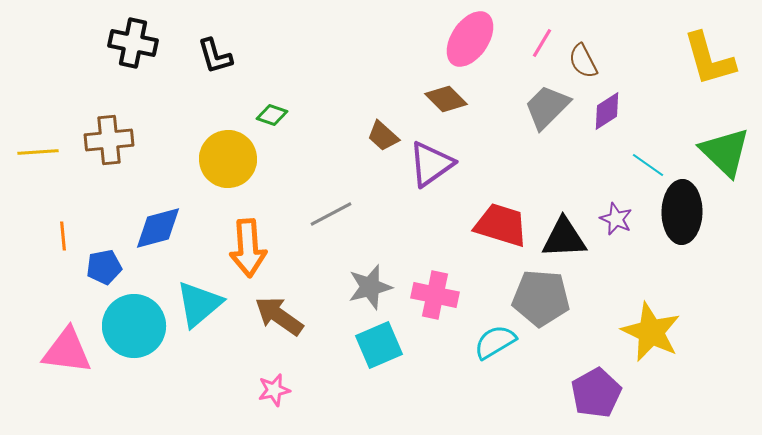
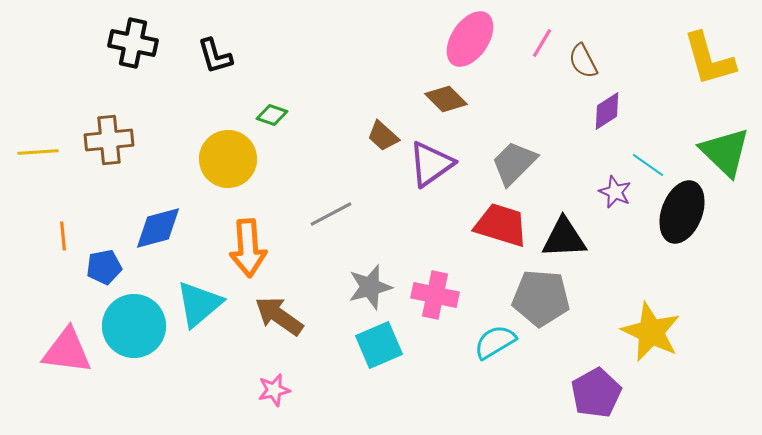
gray trapezoid: moved 33 px left, 56 px down
black ellipse: rotated 20 degrees clockwise
purple star: moved 1 px left, 27 px up
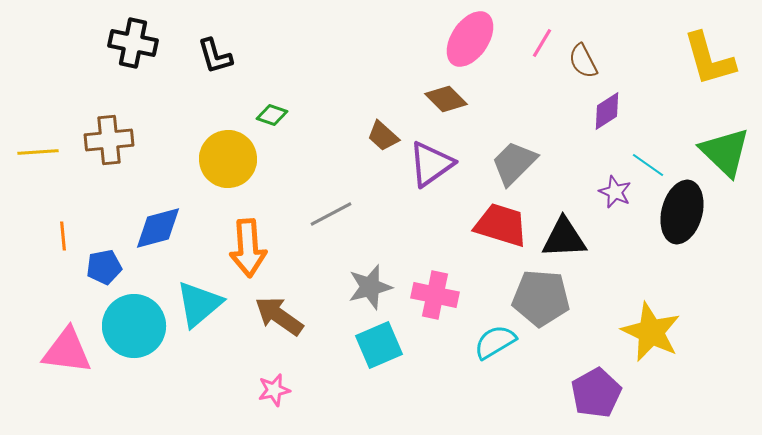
black ellipse: rotated 6 degrees counterclockwise
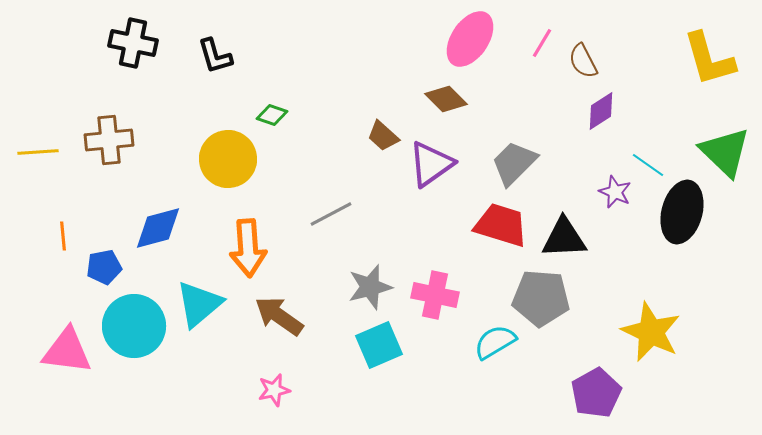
purple diamond: moved 6 px left
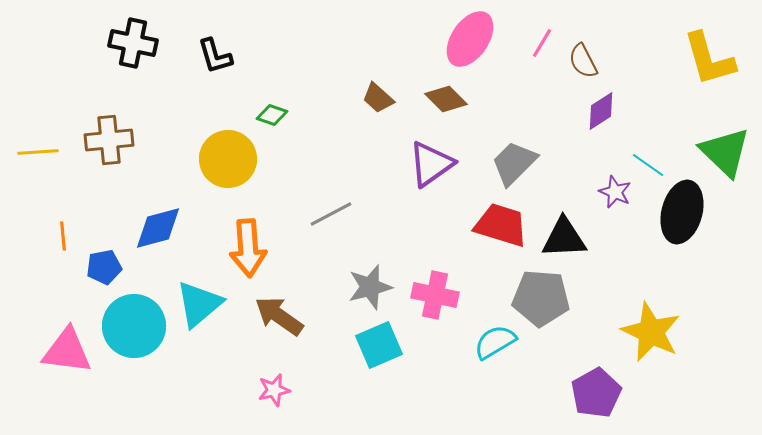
brown trapezoid: moved 5 px left, 38 px up
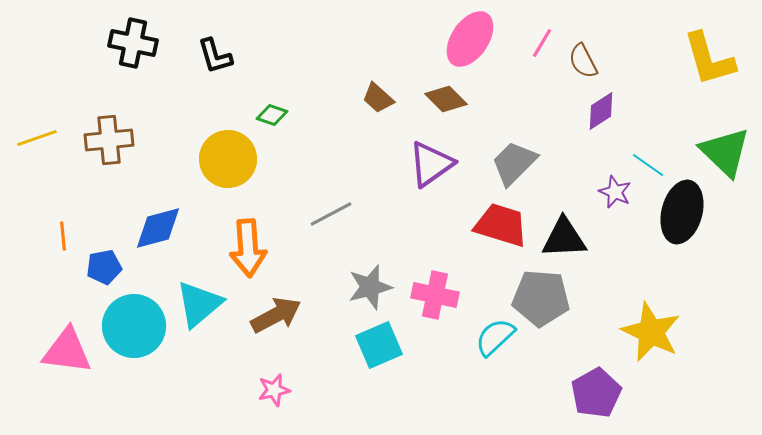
yellow line: moved 1 px left, 14 px up; rotated 15 degrees counterclockwise
brown arrow: moved 3 px left, 1 px up; rotated 117 degrees clockwise
cyan semicircle: moved 5 px up; rotated 12 degrees counterclockwise
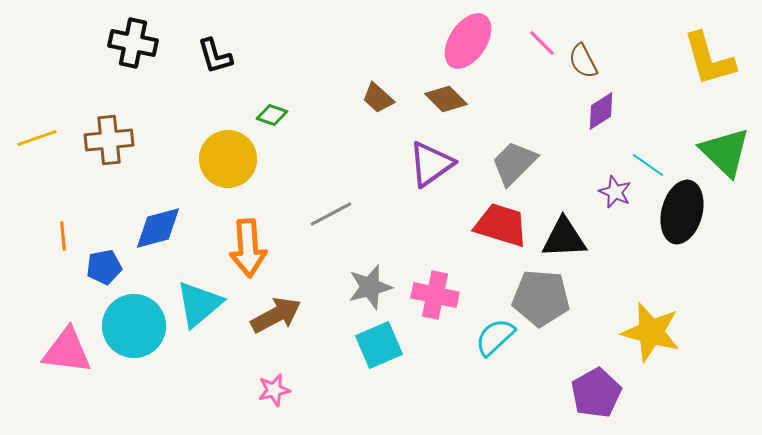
pink ellipse: moved 2 px left, 2 px down
pink line: rotated 76 degrees counterclockwise
yellow star: rotated 10 degrees counterclockwise
